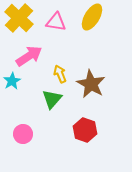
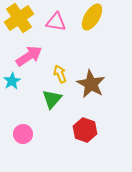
yellow cross: rotated 12 degrees clockwise
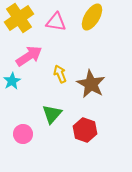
green triangle: moved 15 px down
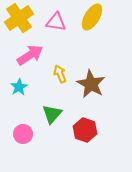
pink arrow: moved 1 px right, 1 px up
cyan star: moved 7 px right, 6 px down
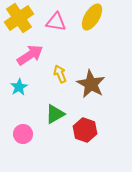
green triangle: moved 3 px right; rotated 20 degrees clockwise
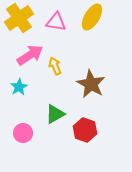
yellow arrow: moved 5 px left, 8 px up
pink circle: moved 1 px up
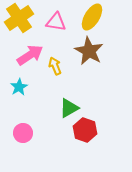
brown star: moved 2 px left, 33 px up
green triangle: moved 14 px right, 6 px up
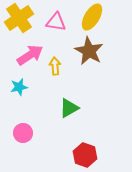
yellow arrow: rotated 18 degrees clockwise
cyan star: rotated 18 degrees clockwise
red hexagon: moved 25 px down
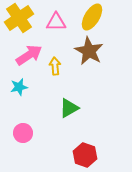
pink triangle: rotated 10 degrees counterclockwise
pink arrow: moved 1 px left
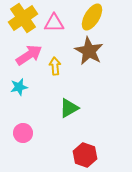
yellow cross: moved 4 px right
pink triangle: moved 2 px left, 1 px down
